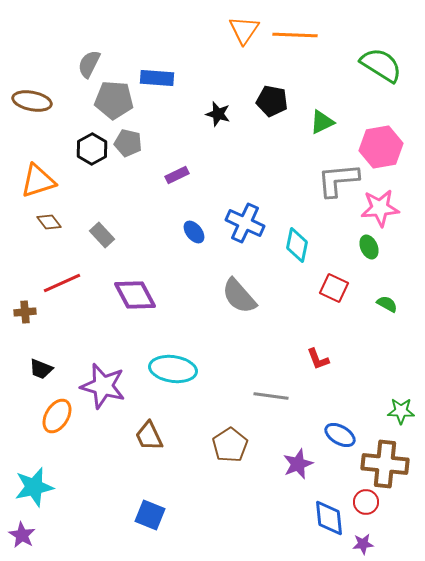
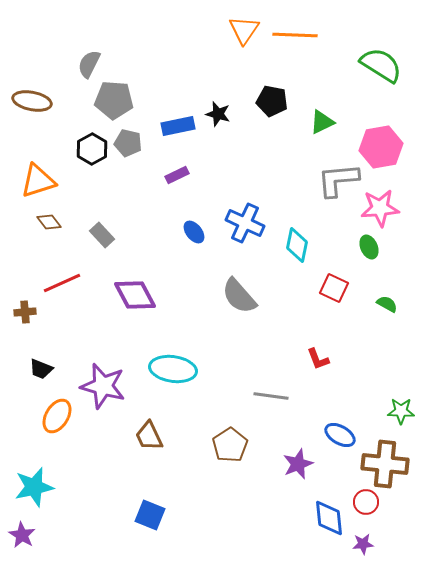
blue rectangle at (157, 78): moved 21 px right, 48 px down; rotated 16 degrees counterclockwise
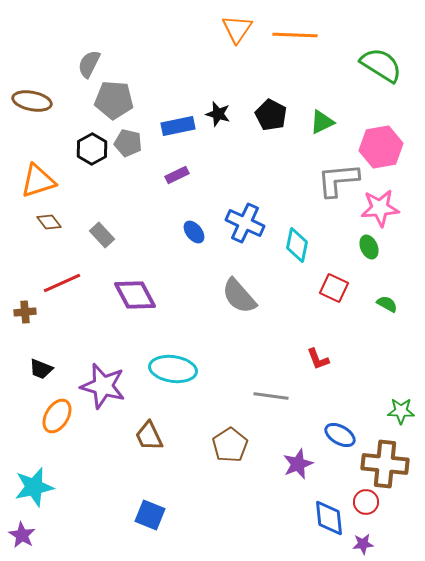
orange triangle at (244, 30): moved 7 px left, 1 px up
black pentagon at (272, 101): moved 1 px left, 14 px down; rotated 16 degrees clockwise
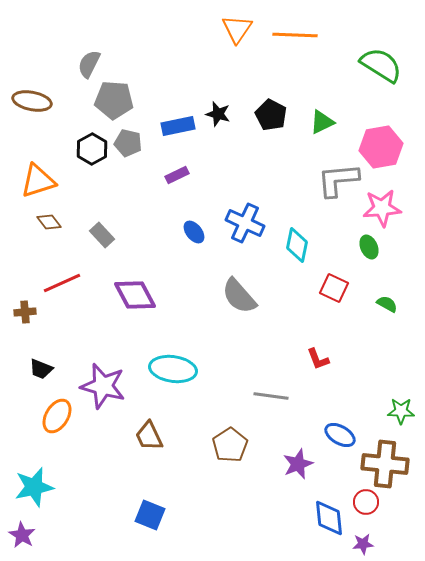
pink star at (380, 208): moved 2 px right
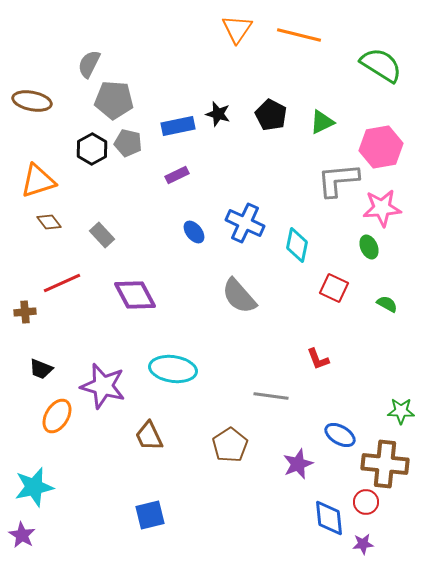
orange line at (295, 35): moved 4 px right; rotated 12 degrees clockwise
blue square at (150, 515): rotated 36 degrees counterclockwise
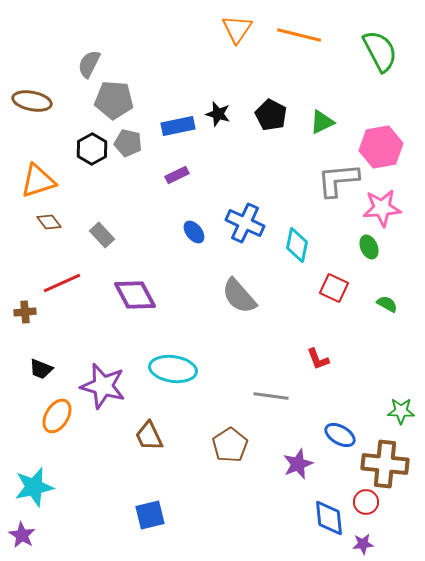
green semicircle at (381, 65): moved 1 px left, 14 px up; rotated 30 degrees clockwise
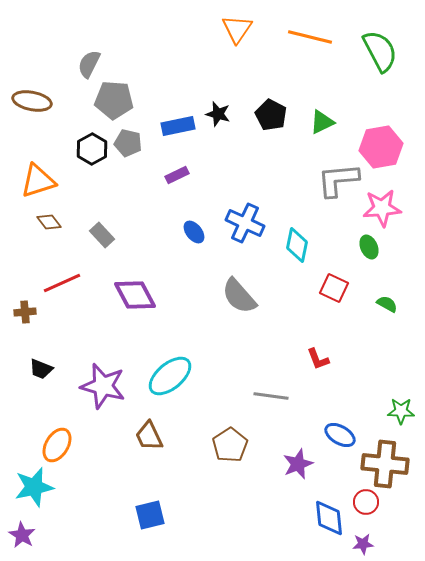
orange line at (299, 35): moved 11 px right, 2 px down
cyan ellipse at (173, 369): moved 3 px left, 7 px down; rotated 48 degrees counterclockwise
orange ellipse at (57, 416): moved 29 px down
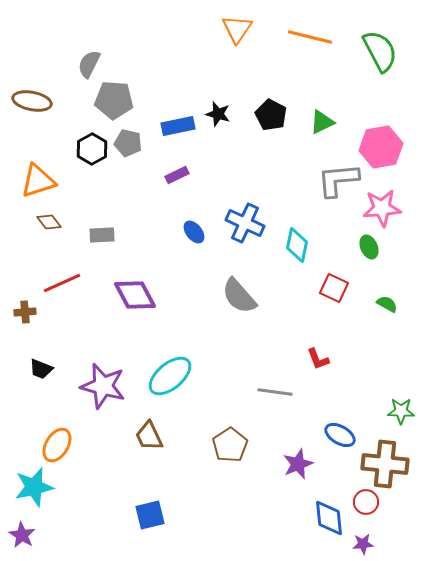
gray rectangle at (102, 235): rotated 50 degrees counterclockwise
gray line at (271, 396): moved 4 px right, 4 px up
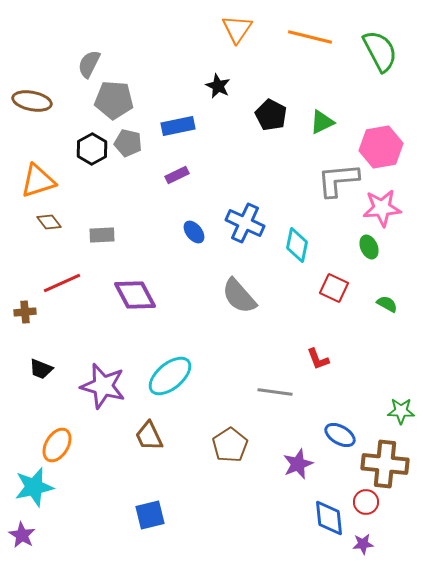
black star at (218, 114): moved 28 px up; rotated 10 degrees clockwise
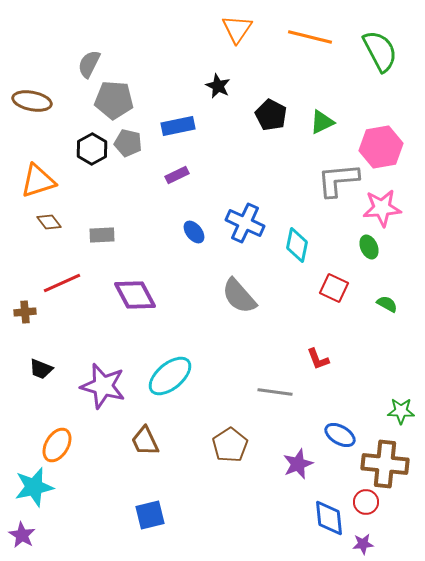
brown trapezoid at (149, 436): moved 4 px left, 5 px down
